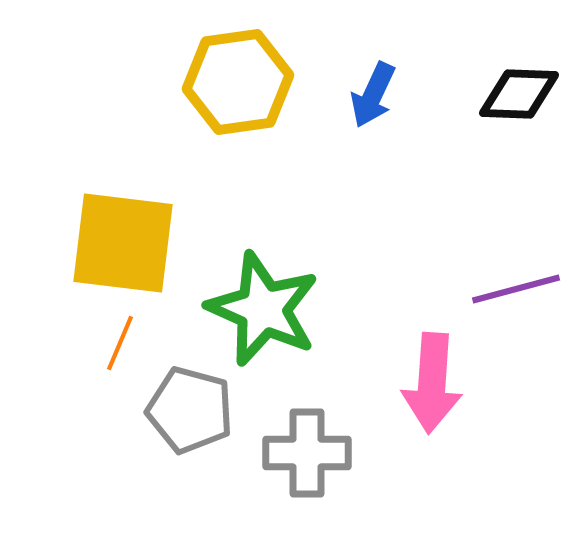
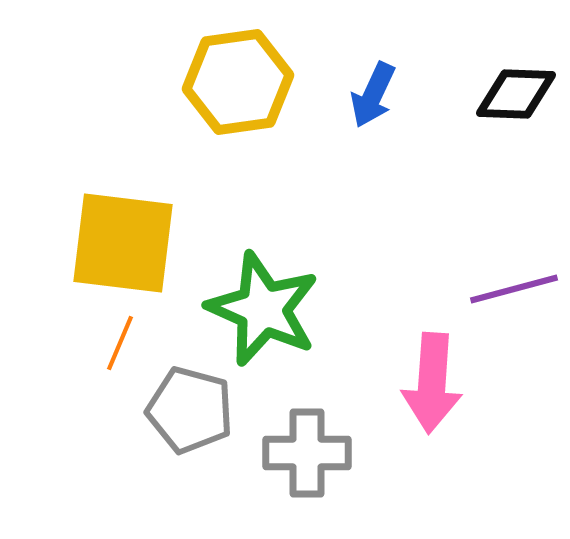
black diamond: moved 3 px left
purple line: moved 2 px left
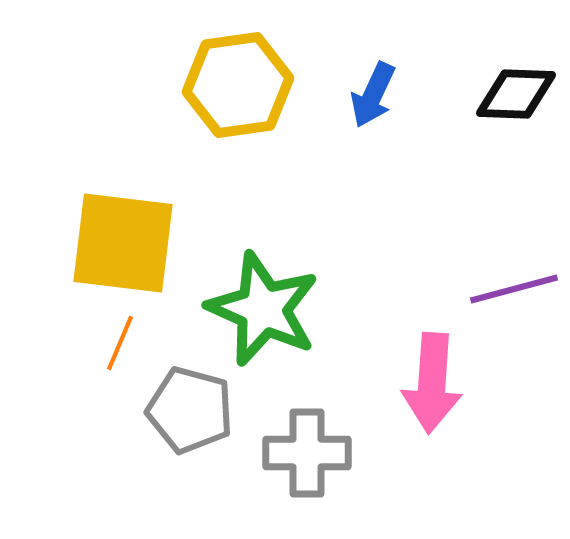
yellow hexagon: moved 3 px down
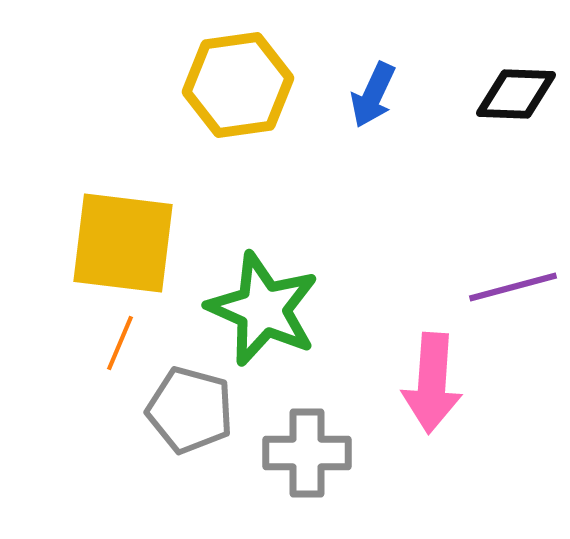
purple line: moved 1 px left, 2 px up
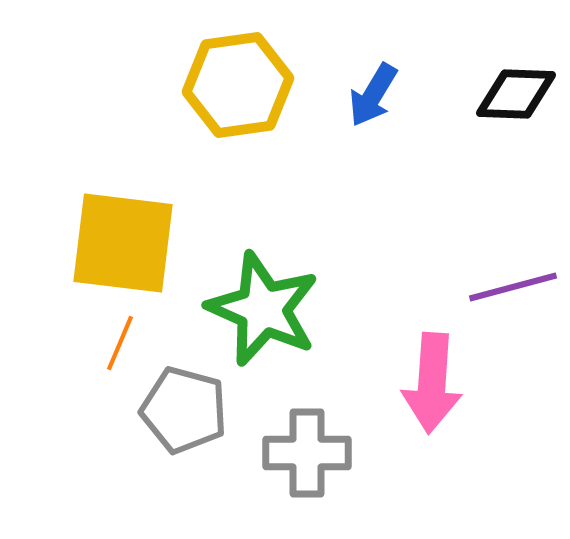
blue arrow: rotated 6 degrees clockwise
gray pentagon: moved 6 px left
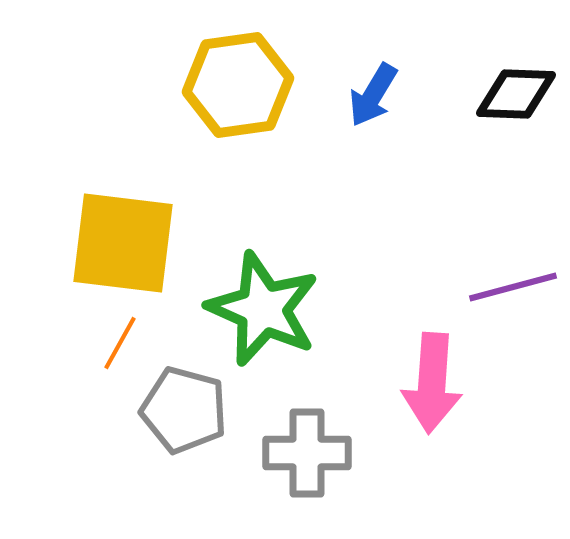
orange line: rotated 6 degrees clockwise
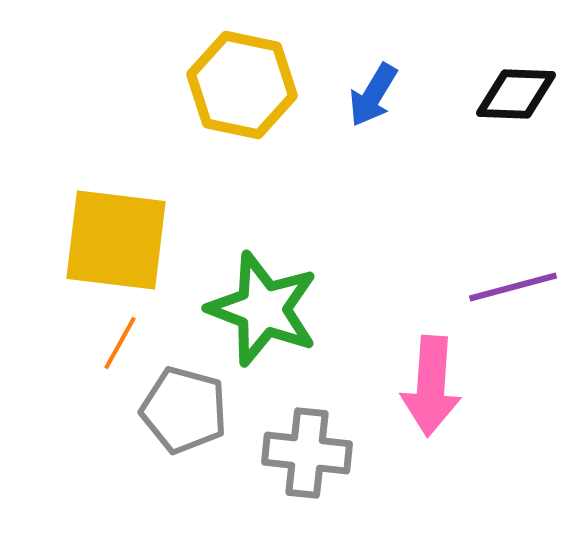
yellow hexagon: moved 4 px right; rotated 20 degrees clockwise
yellow square: moved 7 px left, 3 px up
green star: rotated 3 degrees counterclockwise
pink arrow: moved 1 px left, 3 px down
gray cross: rotated 6 degrees clockwise
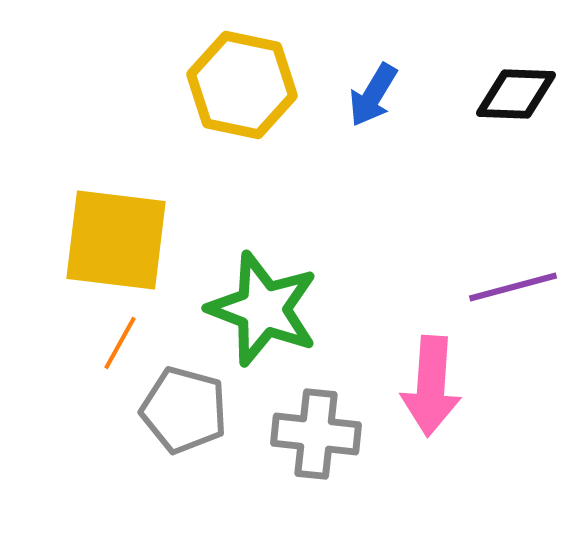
gray cross: moved 9 px right, 19 px up
